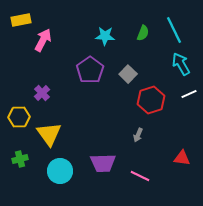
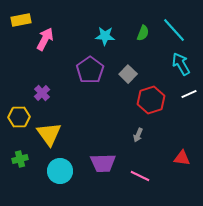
cyan line: rotated 16 degrees counterclockwise
pink arrow: moved 2 px right, 1 px up
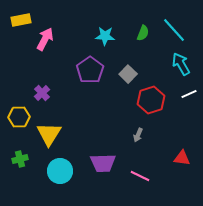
yellow triangle: rotated 8 degrees clockwise
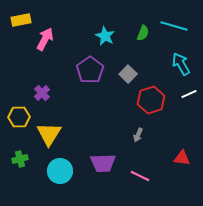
cyan line: moved 4 px up; rotated 32 degrees counterclockwise
cyan star: rotated 24 degrees clockwise
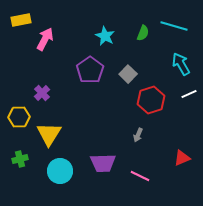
red triangle: rotated 30 degrees counterclockwise
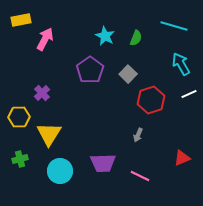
green semicircle: moved 7 px left, 5 px down
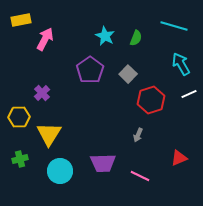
red triangle: moved 3 px left
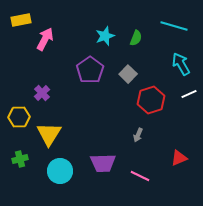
cyan star: rotated 24 degrees clockwise
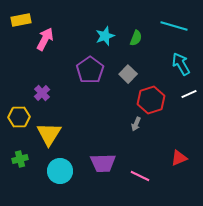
gray arrow: moved 2 px left, 11 px up
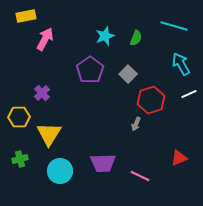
yellow rectangle: moved 5 px right, 4 px up
